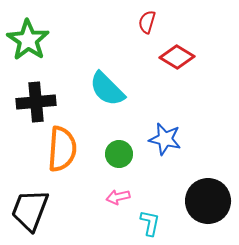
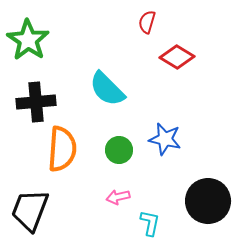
green circle: moved 4 px up
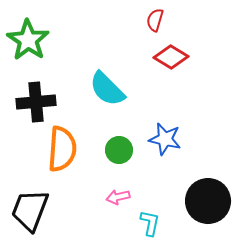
red semicircle: moved 8 px right, 2 px up
red diamond: moved 6 px left
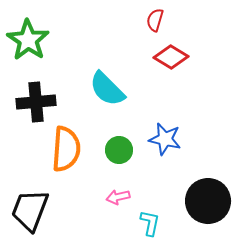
orange semicircle: moved 4 px right
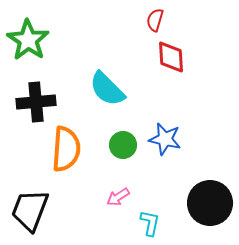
red diamond: rotated 56 degrees clockwise
green circle: moved 4 px right, 5 px up
pink arrow: rotated 20 degrees counterclockwise
black circle: moved 2 px right, 2 px down
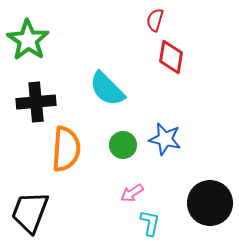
red diamond: rotated 12 degrees clockwise
pink arrow: moved 14 px right, 4 px up
black trapezoid: moved 2 px down
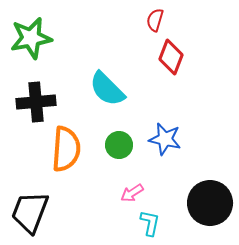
green star: moved 3 px right, 2 px up; rotated 27 degrees clockwise
red diamond: rotated 12 degrees clockwise
green circle: moved 4 px left
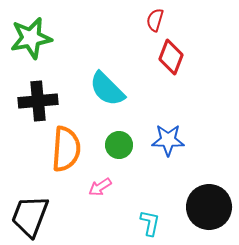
black cross: moved 2 px right, 1 px up
blue star: moved 3 px right, 1 px down; rotated 12 degrees counterclockwise
pink arrow: moved 32 px left, 6 px up
black circle: moved 1 px left, 4 px down
black trapezoid: moved 4 px down
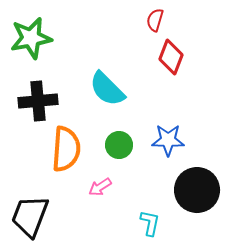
black circle: moved 12 px left, 17 px up
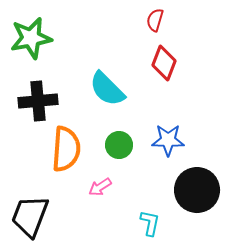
red diamond: moved 7 px left, 6 px down
